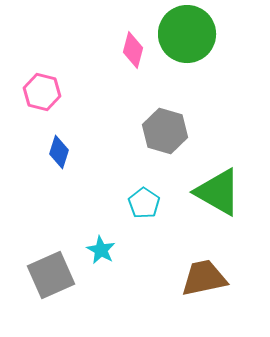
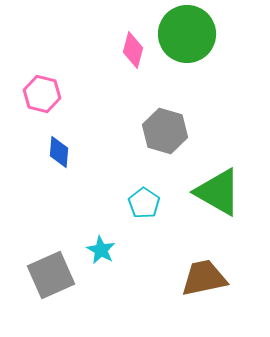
pink hexagon: moved 2 px down
blue diamond: rotated 12 degrees counterclockwise
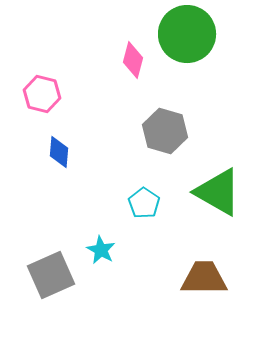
pink diamond: moved 10 px down
brown trapezoid: rotated 12 degrees clockwise
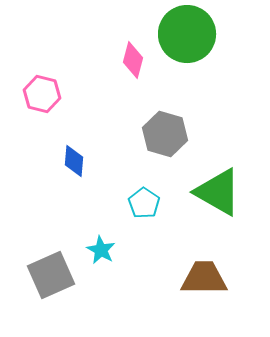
gray hexagon: moved 3 px down
blue diamond: moved 15 px right, 9 px down
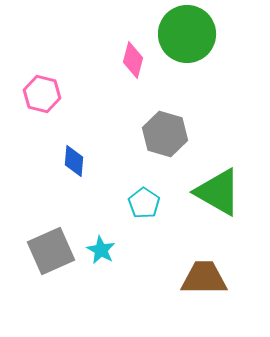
gray square: moved 24 px up
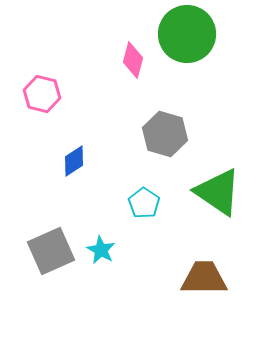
blue diamond: rotated 52 degrees clockwise
green triangle: rotated 4 degrees clockwise
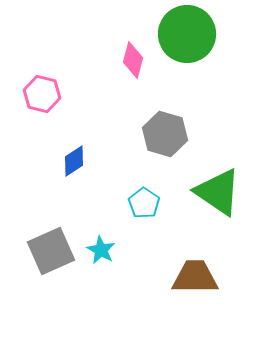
brown trapezoid: moved 9 px left, 1 px up
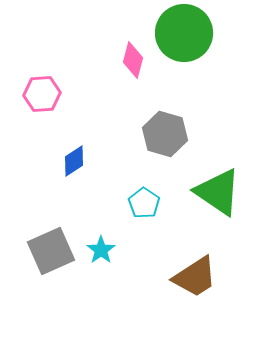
green circle: moved 3 px left, 1 px up
pink hexagon: rotated 18 degrees counterclockwise
cyan star: rotated 8 degrees clockwise
brown trapezoid: rotated 147 degrees clockwise
